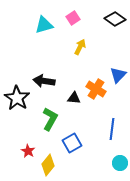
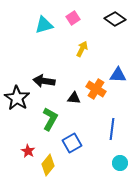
yellow arrow: moved 2 px right, 2 px down
blue triangle: rotated 48 degrees clockwise
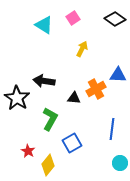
cyan triangle: rotated 48 degrees clockwise
orange cross: rotated 30 degrees clockwise
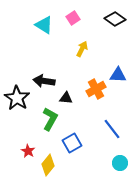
black triangle: moved 8 px left
blue line: rotated 45 degrees counterclockwise
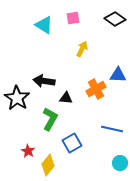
pink square: rotated 24 degrees clockwise
blue line: rotated 40 degrees counterclockwise
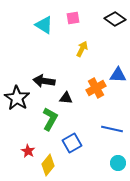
orange cross: moved 1 px up
cyan circle: moved 2 px left
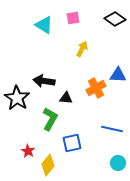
blue square: rotated 18 degrees clockwise
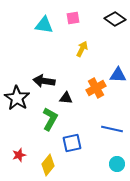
cyan triangle: rotated 24 degrees counterclockwise
red star: moved 9 px left, 4 px down; rotated 24 degrees clockwise
cyan circle: moved 1 px left, 1 px down
